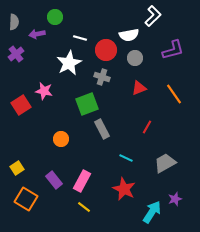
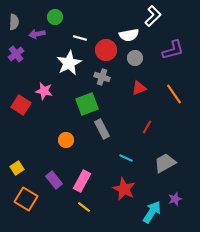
red square: rotated 24 degrees counterclockwise
orange circle: moved 5 px right, 1 px down
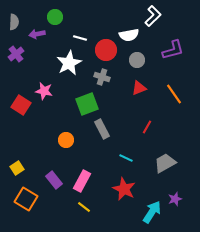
gray circle: moved 2 px right, 2 px down
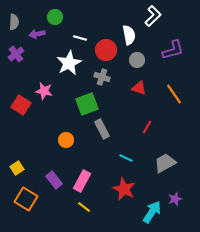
white semicircle: rotated 90 degrees counterclockwise
red triangle: rotated 42 degrees clockwise
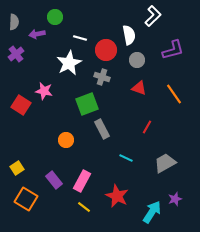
red star: moved 7 px left, 7 px down
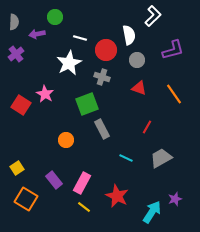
pink star: moved 1 px right, 3 px down; rotated 18 degrees clockwise
gray trapezoid: moved 4 px left, 5 px up
pink rectangle: moved 2 px down
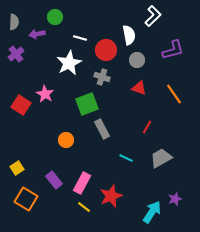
red star: moved 6 px left; rotated 25 degrees clockwise
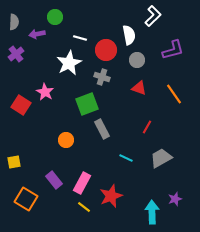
pink star: moved 2 px up
yellow square: moved 3 px left, 6 px up; rotated 24 degrees clockwise
cyan arrow: rotated 35 degrees counterclockwise
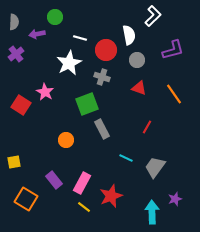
gray trapezoid: moved 6 px left, 9 px down; rotated 25 degrees counterclockwise
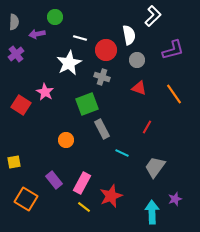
cyan line: moved 4 px left, 5 px up
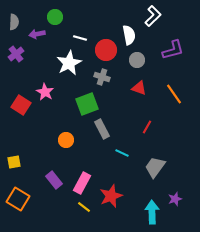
orange square: moved 8 px left
